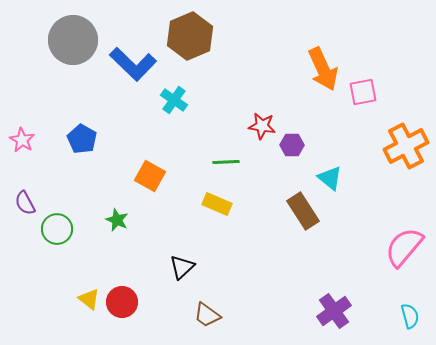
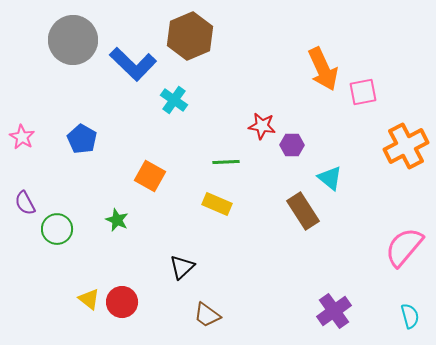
pink star: moved 3 px up
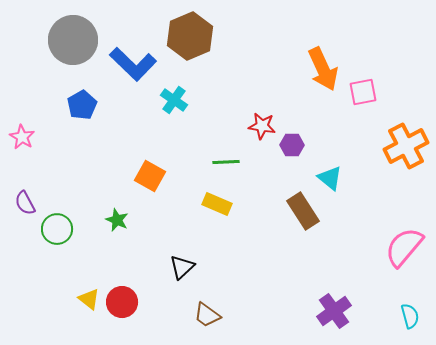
blue pentagon: moved 34 px up; rotated 12 degrees clockwise
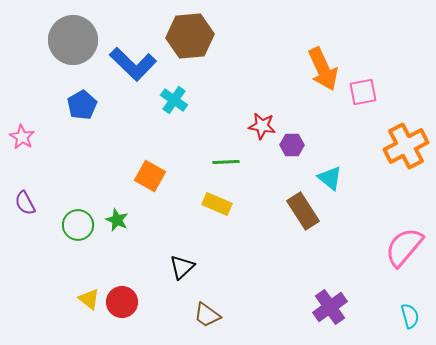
brown hexagon: rotated 18 degrees clockwise
green circle: moved 21 px right, 4 px up
purple cross: moved 4 px left, 4 px up
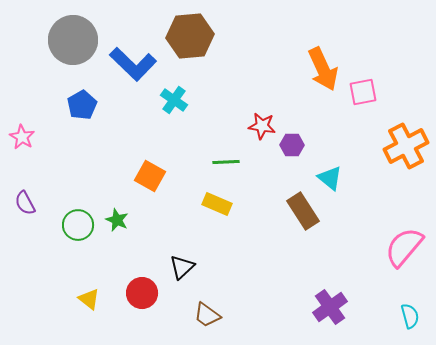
red circle: moved 20 px right, 9 px up
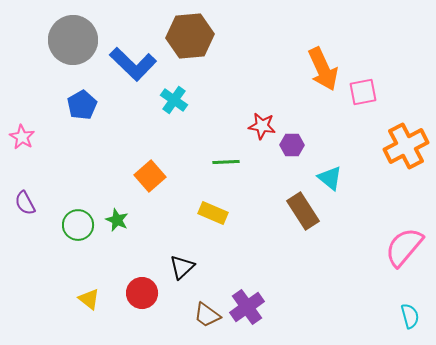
orange square: rotated 20 degrees clockwise
yellow rectangle: moved 4 px left, 9 px down
purple cross: moved 83 px left
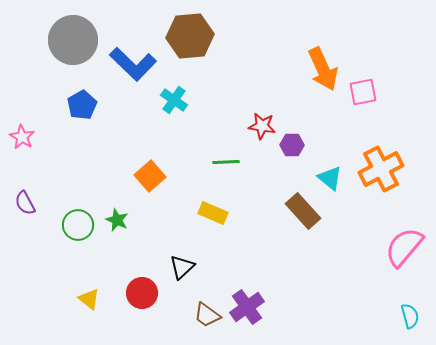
orange cross: moved 25 px left, 23 px down
brown rectangle: rotated 9 degrees counterclockwise
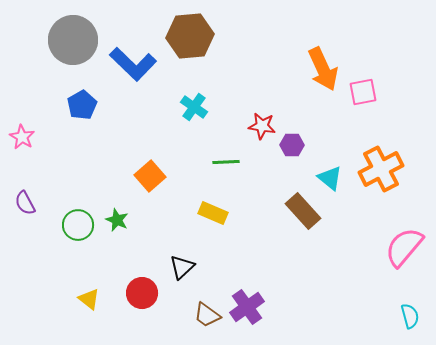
cyan cross: moved 20 px right, 7 px down
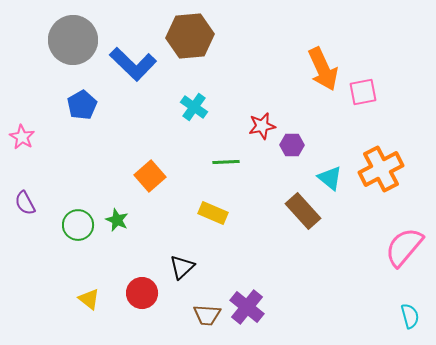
red star: rotated 20 degrees counterclockwise
purple cross: rotated 16 degrees counterclockwise
brown trapezoid: rotated 32 degrees counterclockwise
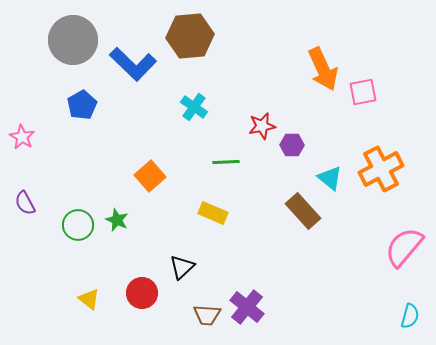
cyan semicircle: rotated 30 degrees clockwise
